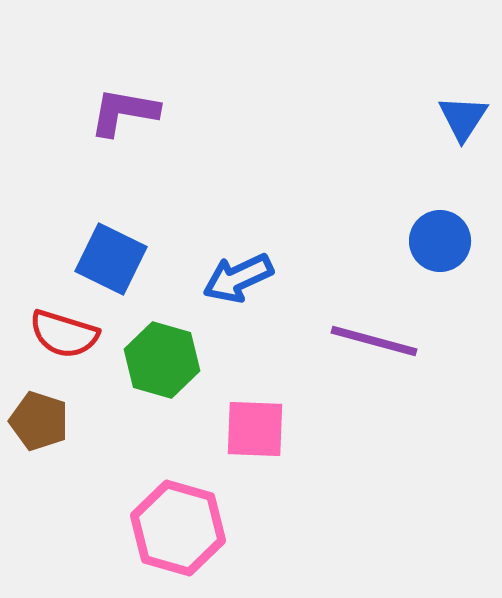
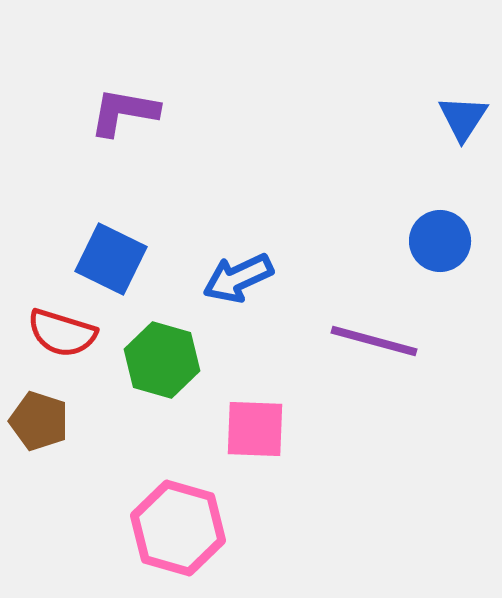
red semicircle: moved 2 px left, 1 px up
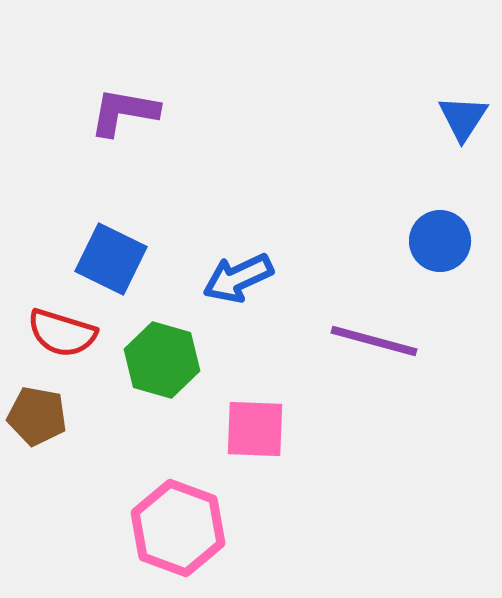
brown pentagon: moved 2 px left, 5 px up; rotated 8 degrees counterclockwise
pink hexagon: rotated 4 degrees clockwise
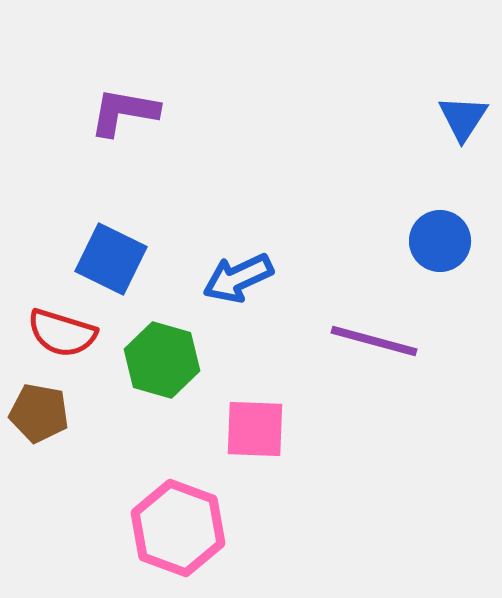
brown pentagon: moved 2 px right, 3 px up
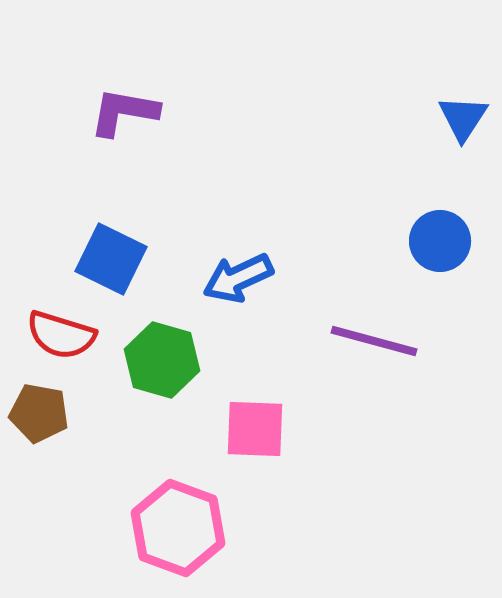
red semicircle: moved 1 px left, 2 px down
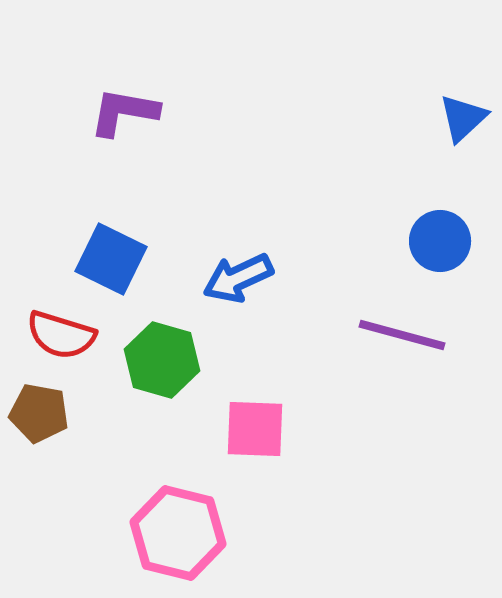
blue triangle: rotated 14 degrees clockwise
purple line: moved 28 px right, 6 px up
pink hexagon: moved 5 px down; rotated 6 degrees counterclockwise
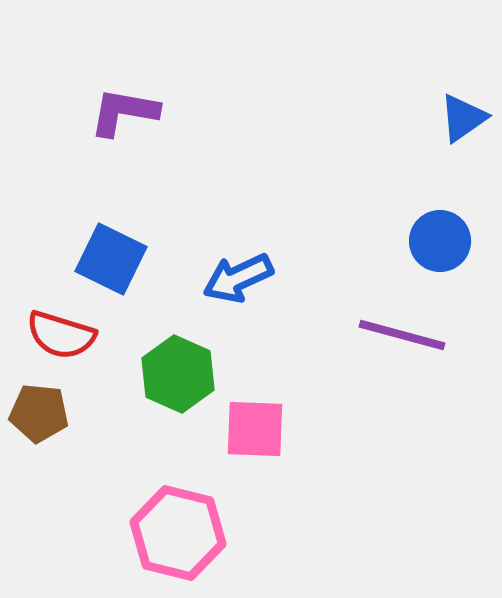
blue triangle: rotated 8 degrees clockwise
green hexagon: moved 16 px right, 14 px down; rotated 8 degrees clockwise
brown pentagon: rotated 4 degrees counterclockwise
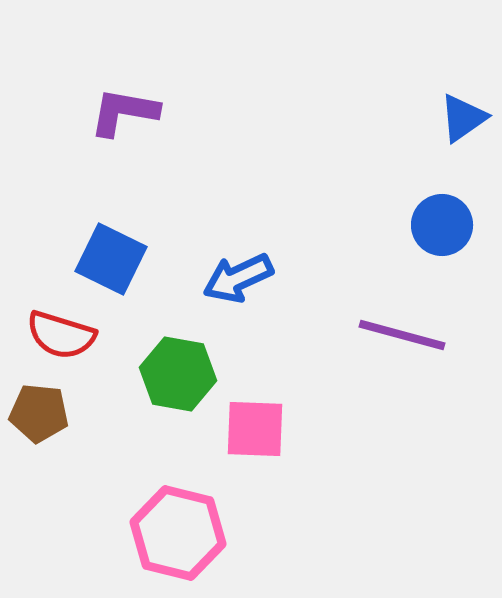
blue circle: moved 2 px right, 16 px up
green hexagon: rotated 14 degrees counterclockwise
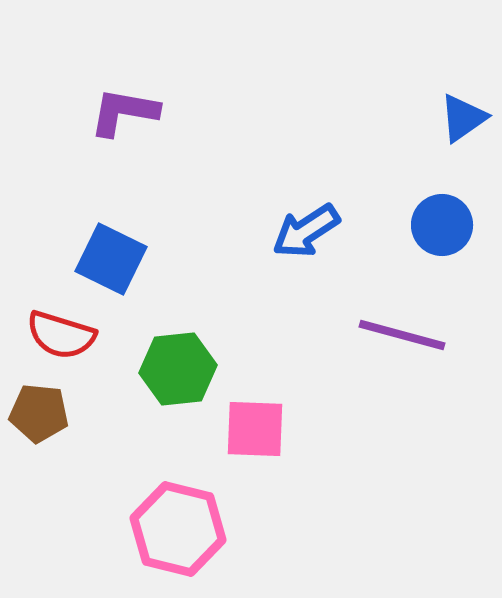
blue arrow: moved 68 px right, 47 px up; rotated 8 degrees counterclockwise
green hexagon: moved 5 px up; rotated 16 degrees counterclockwise
pink hexagon: moved 4 px up
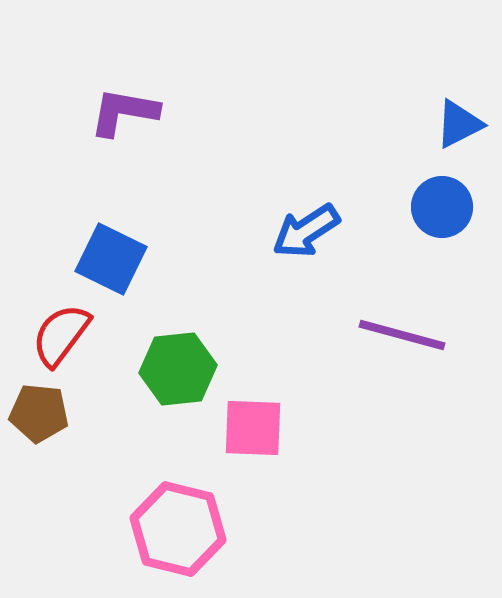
blue triangle: moved 4 px left, 6 px down; rotated 8 degrees clockwise
blue circle: moved 18 px up
red semicircle: rotated 110 degrees clockwise
pink square: moved 2 px left, 1 px up
